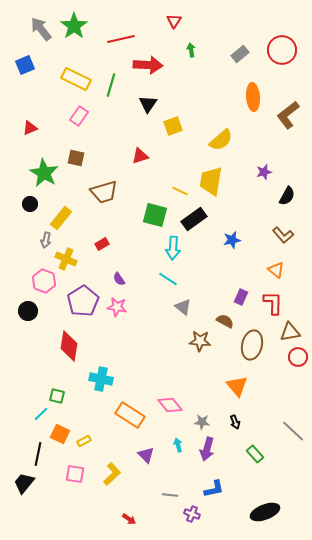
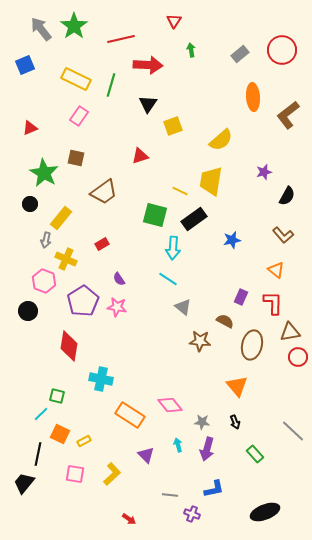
brown trapezoid at (104, 192): rotated 20 degrees counterclockwise
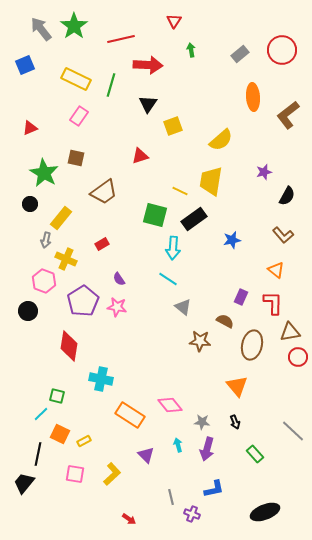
gray line at (170, 495): moved 1 px right, 2 px down; rotated 70 degrees clockwise
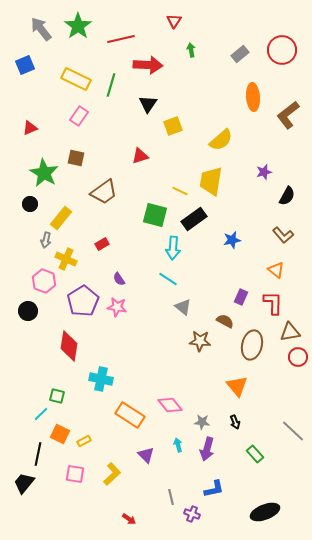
green star at (74, 26): moved 4 px right
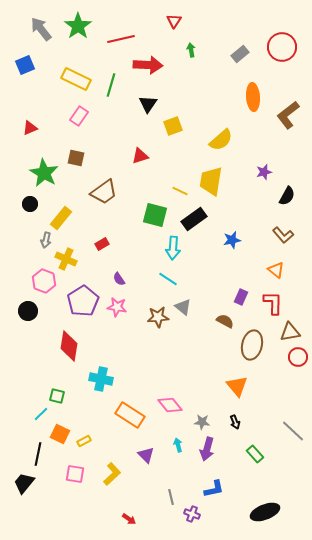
red circle at (282, 50): moved 3 px up
brown star at (200, 341): moved 42 px left, 24 px up; rotated 10 degrees counterclockwise
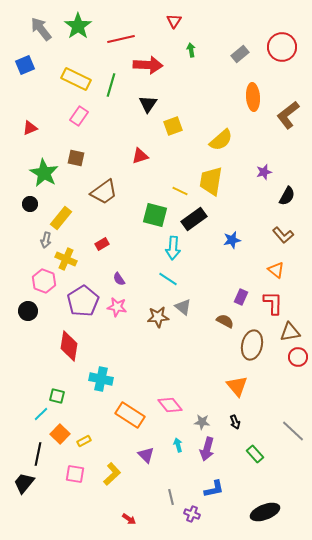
orange square at (60, 434): rotated 18 degrees clockwise
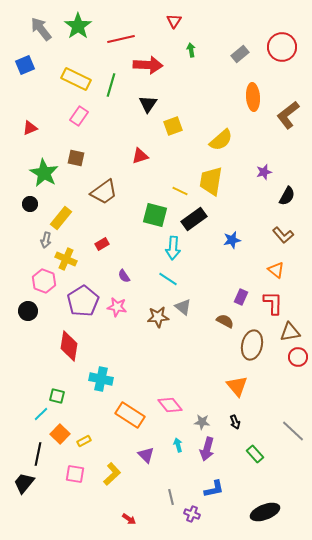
purple semicircle at (119, 279): moved 5 px right, 3 px up
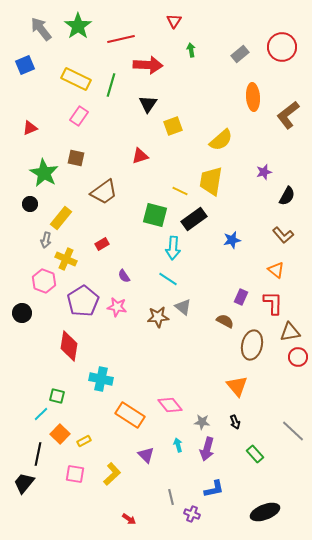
black circle at (28, 311): moved 6 px left, 2 px down
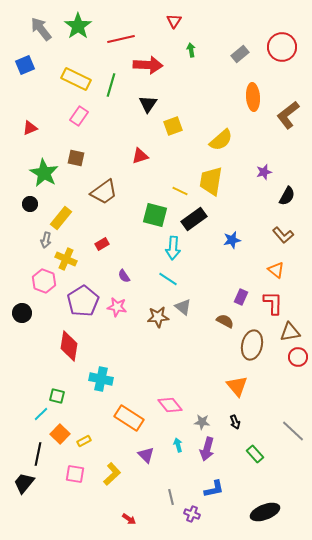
orange rectangle at (130, 415): moved 1 px left, 3 px down
